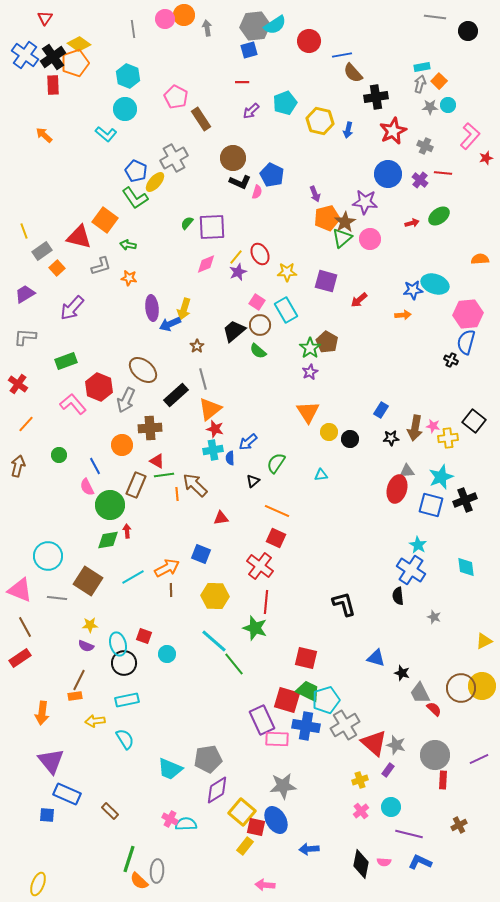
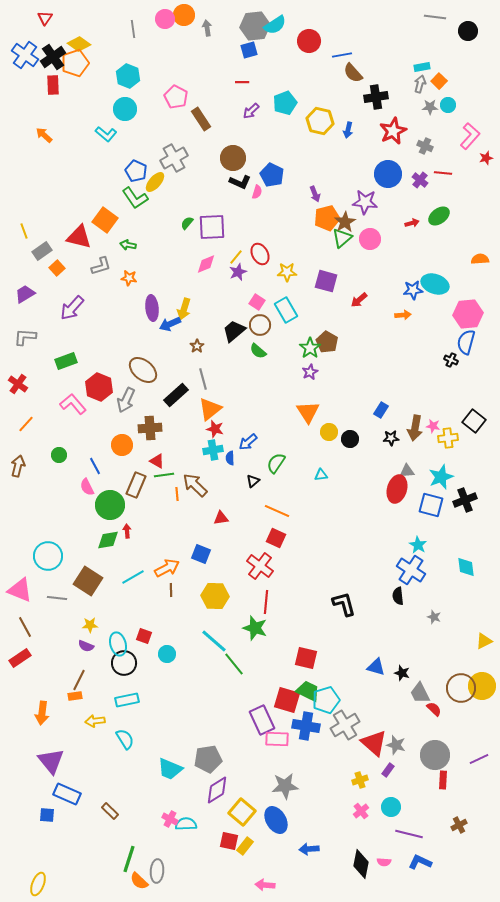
blue triangle at (376, 658): moved 9 px down
gray star at (283, 786): moved 2 px right
red square at (256, 827): moved 27 px left, 14 px down
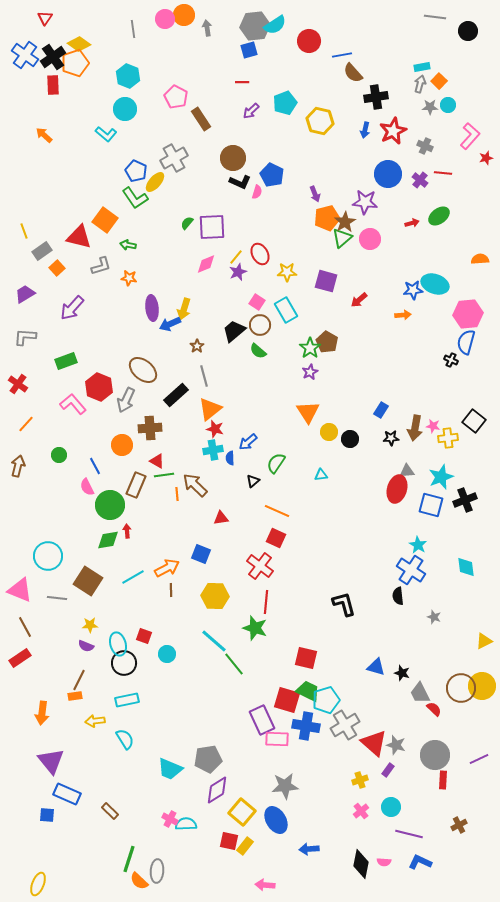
blue arrow at (348, 130): moved 17 px right
gray line at (203, 379): moved 1 px right, 3 px up
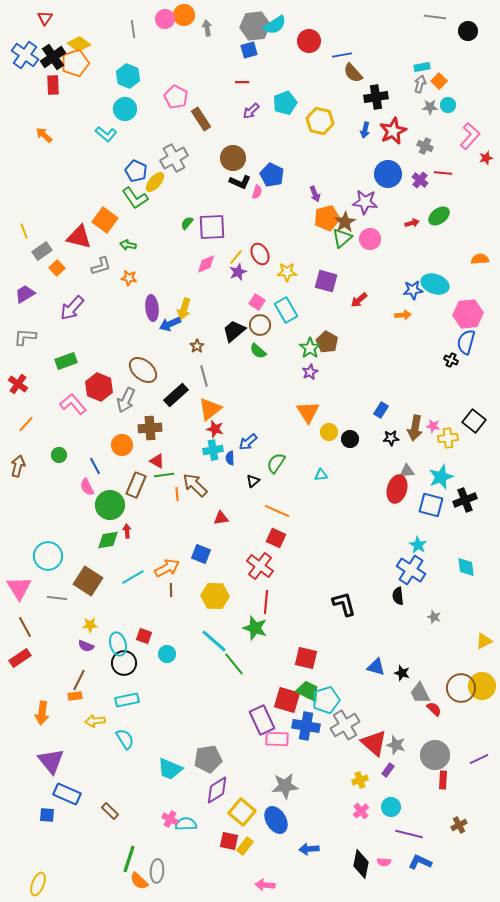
pink triangle at (20, 590): moved 1 px left, 2 px up; rotated 36 degrees clockwise
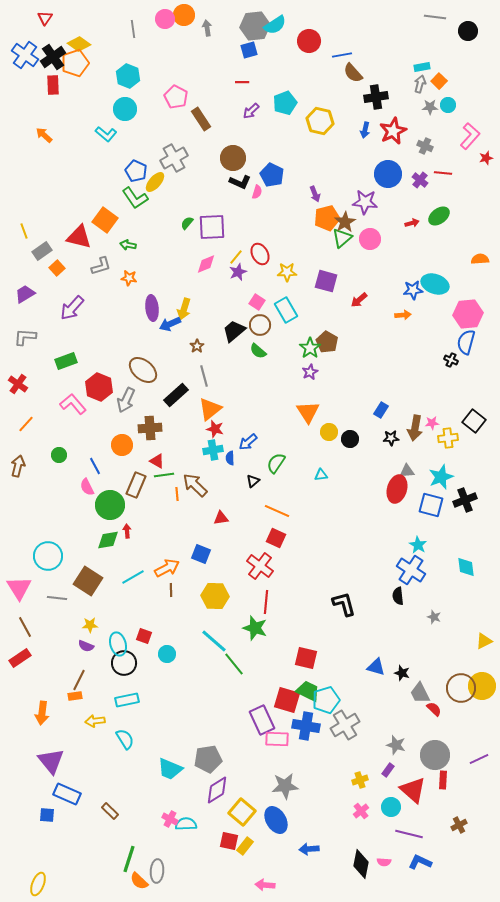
pink star at (433, 426): moved 1 px left, 3 px up; rotated 16 degrees counterclockwise
red triangle at (374, 743): moved 39 px right, 47 px down
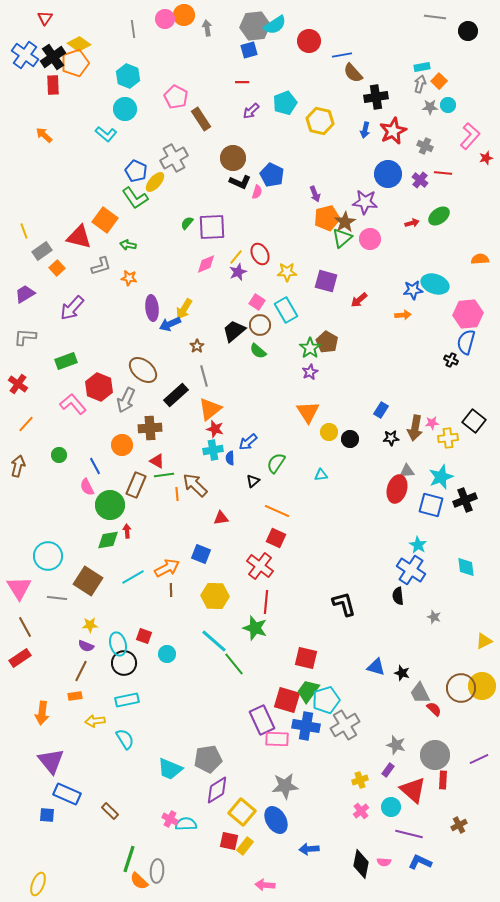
yellow arrow at (184, 309): rotated 15 degrees clockwise
brown line at (79, 680): moved 2 px right, 9 px up
green trapezoid at (308, 691): rotated 80 degrees counterclockwise
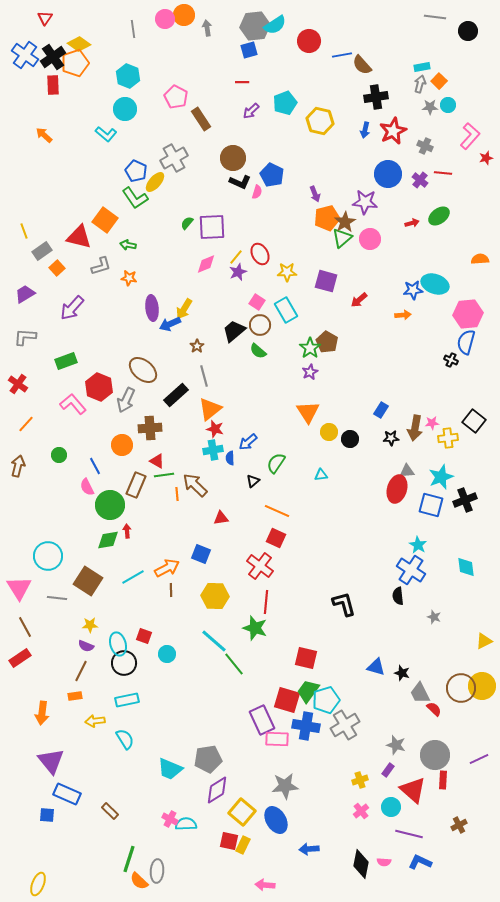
brown semicircle at (353, 73): moved 9 px right, 8 px up
yellow rectangle at (245, 846): moved 2 px left, 1 px up; rotated 12 degrees counterclockwise
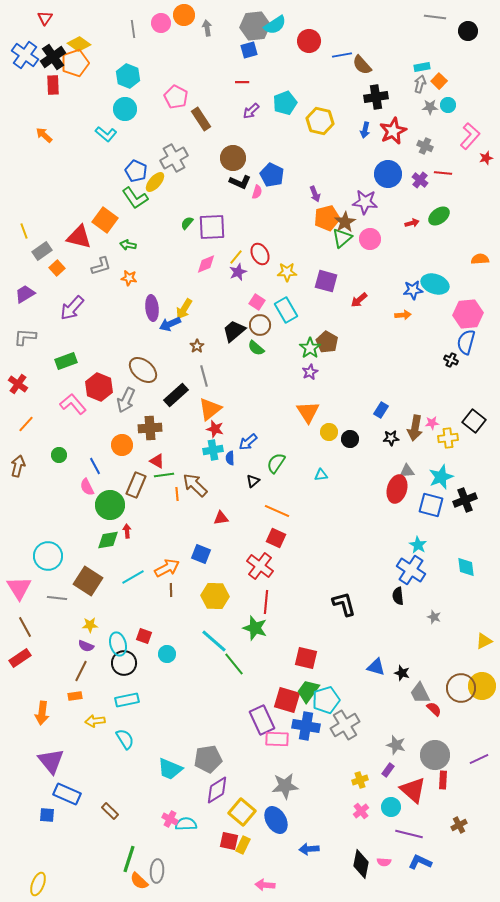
pink circle at (165, 19): moved 4 px left, 4 px down
green semicircle at (258, 351): moved 2 px left, 3 px up
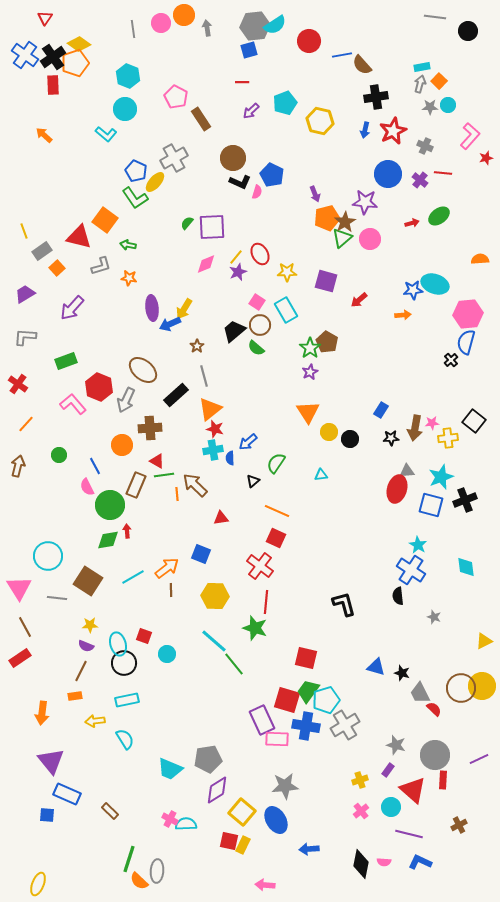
black cross at (451, 360): rotated 24 degrees clockwise
orange arrow at (167, 568): rotated 10 degrees counterclockwise
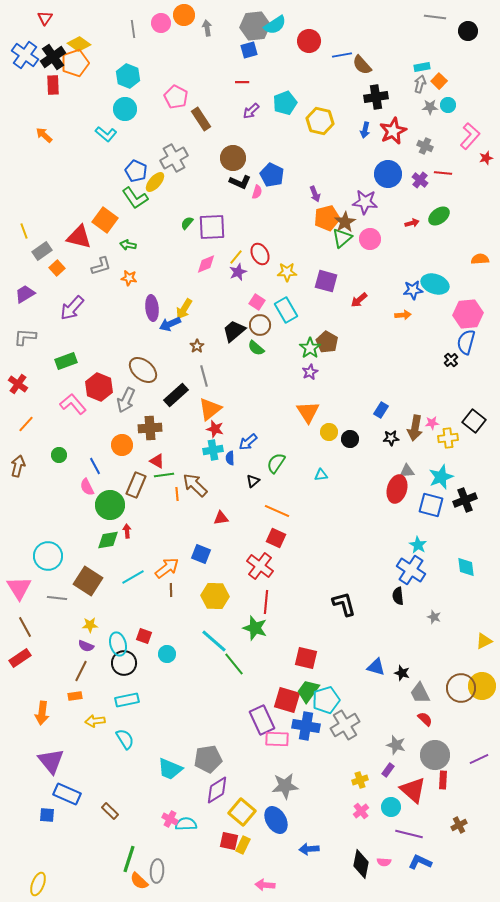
red semicircle at (434, 709): moved 9 px left, 10 px down
